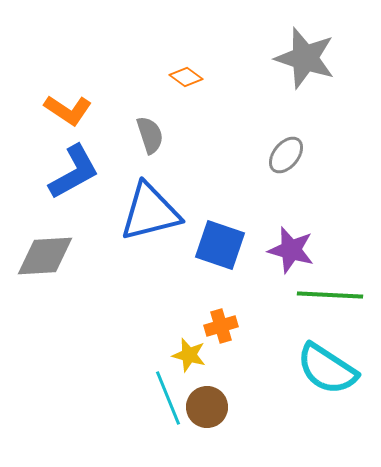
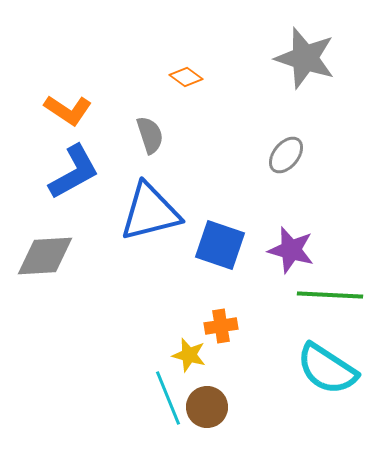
orange cross: rotated 8 degrees clockwise
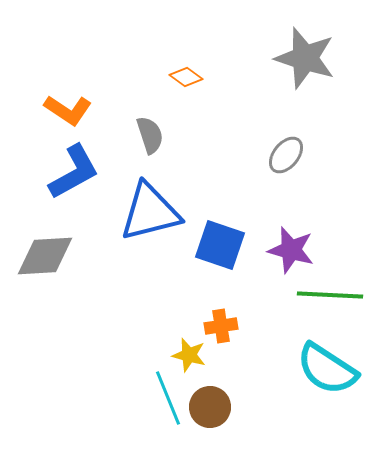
brown circle: moved 3 px right
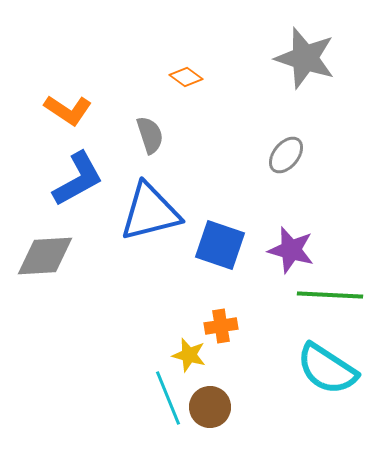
blue L-shape: moved 4 px right, 7 px down
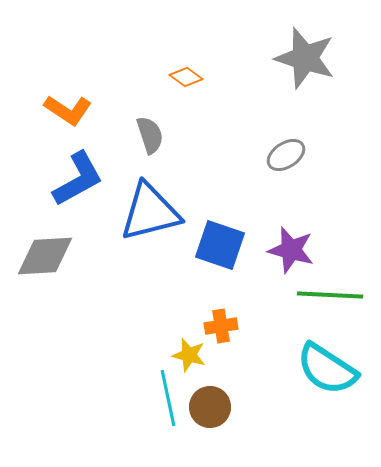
gray ellipse: rotated 18 degrees clockwise
cyan line: rotated 10 degrees clockwise
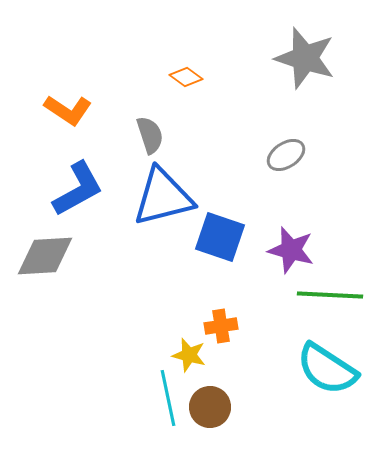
blue L-shape: moved 10 px down
blue triangle: moved 13 px right, 15 px up
blue square: moved 8 px up
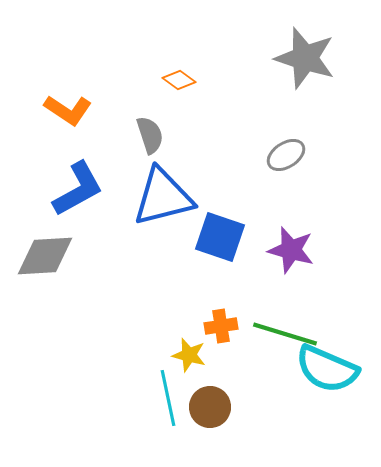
orange diamond: moved 7 px left, 3 px down
green line: moved 45 px left, 39 px down; rotated 14 degrees clockwise
cyan semicircle: rotated 10 degrees counterclockwise
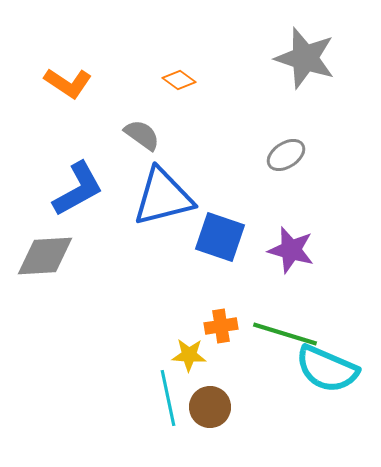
orange L-shape: moved 27 px up
gray semicircle: moved 8 px left; rotated 36 degrees counterclockwise
yellow star: rotated 12 degrees counterclockwise
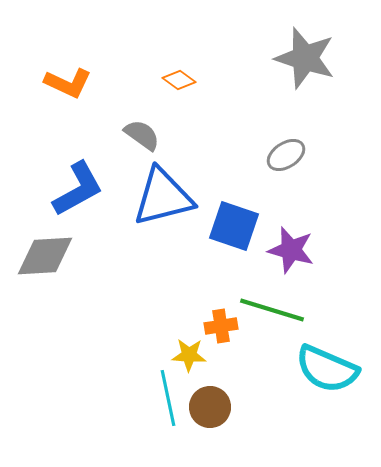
orange L-shape: rotated 9 degrees counterclockwise
blue square: moved 14 px right, 11 px up
green line: moved 13 px left, 24 px up
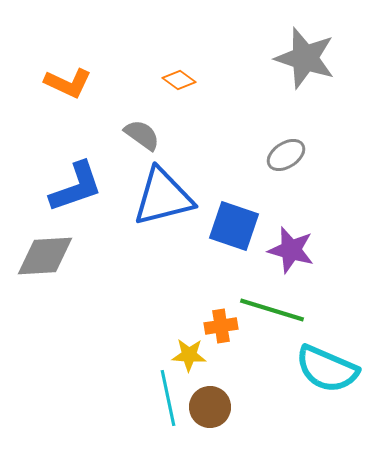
blue L-shape: moved 2 px left, 2 px up; rotated 10 degrees clockwise
